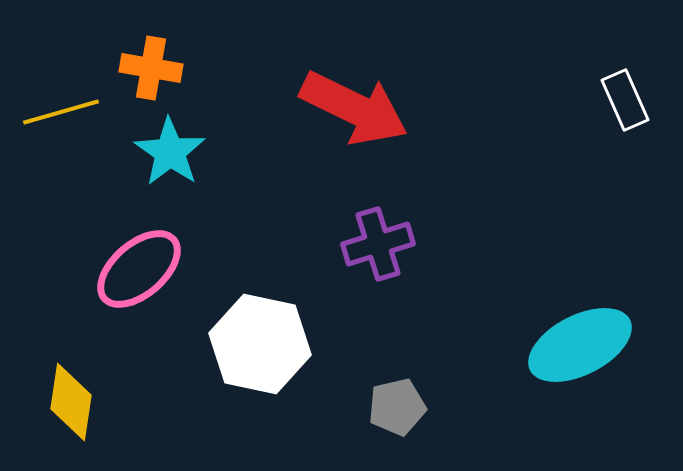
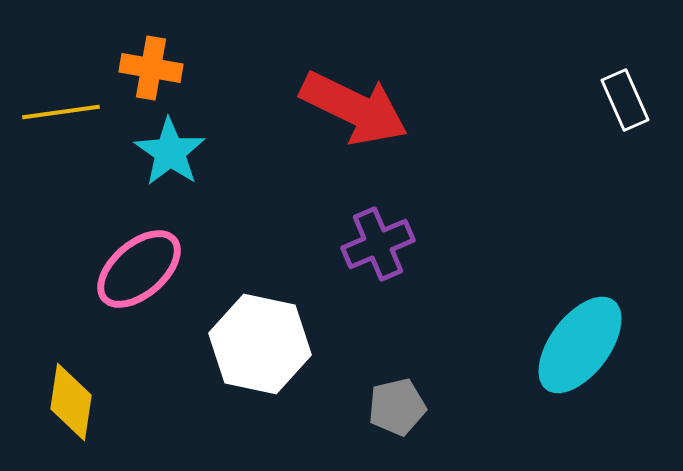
yellow line: rotated 8 degrees clockwise
purple cross: rotated 6 degrees counterclockwise
cyan ellipse: rotated 26 degrees counterclockwise
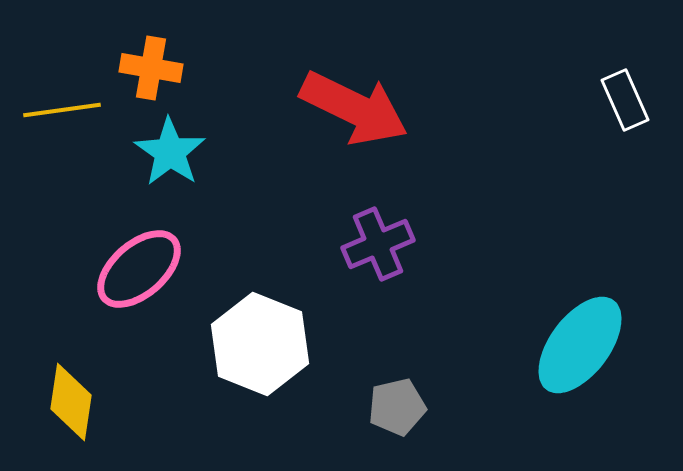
yellow line: moved 1 px right, 2 px up
white hexagon: rotated 10 degrees clockwise
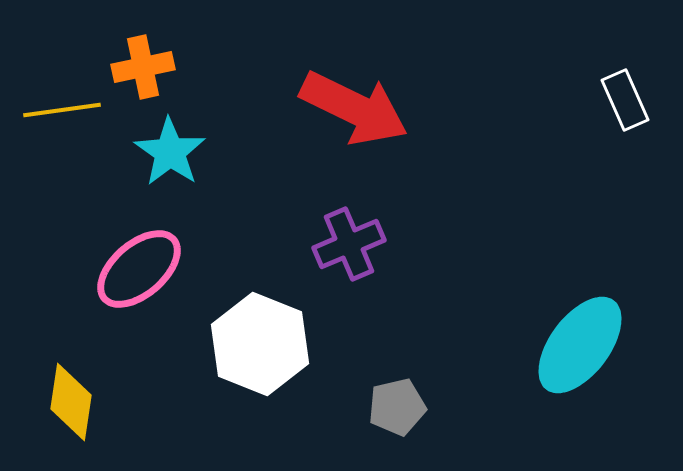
orange cross: moved 8 px left, 1 px up; rotated 22 degrees counterclockwise
purple cross: moved 29 px left
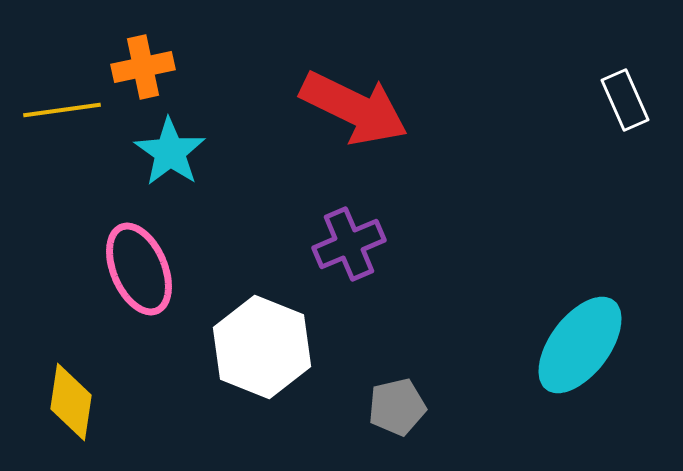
pink ellipse: rotated 72 degrees counterclockwise
white hexagon: moved 2 px right, 3 px down
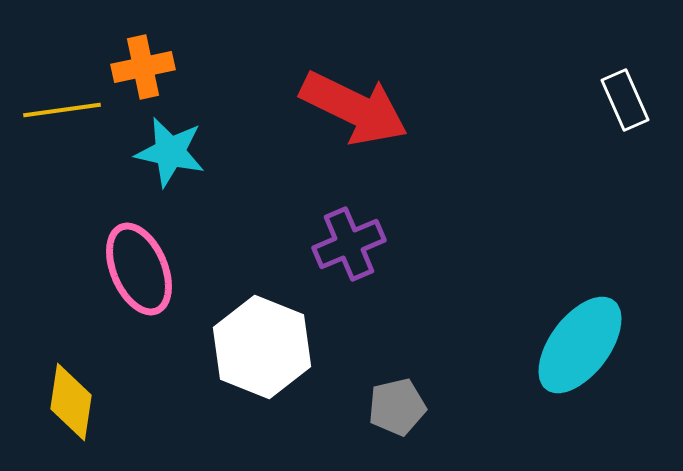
cyan star: rotated 22 degrees counterclockwise
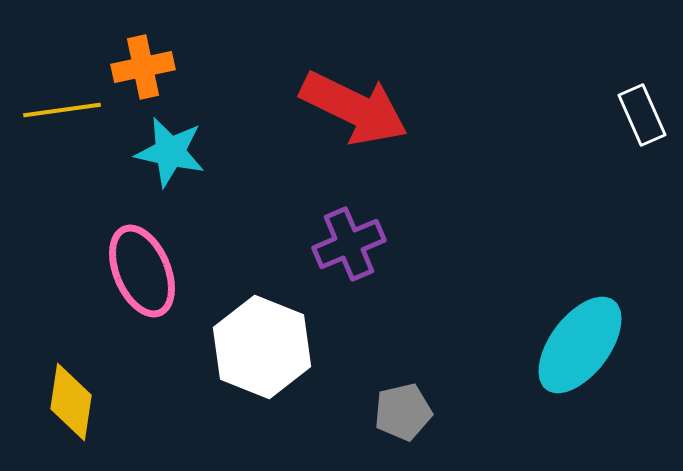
white rectangle: moved 17 px right, 15 px down
pink ellipse: moved 3 px right, 2 px down
gray pentagon: moved 6 px right, 5 px down
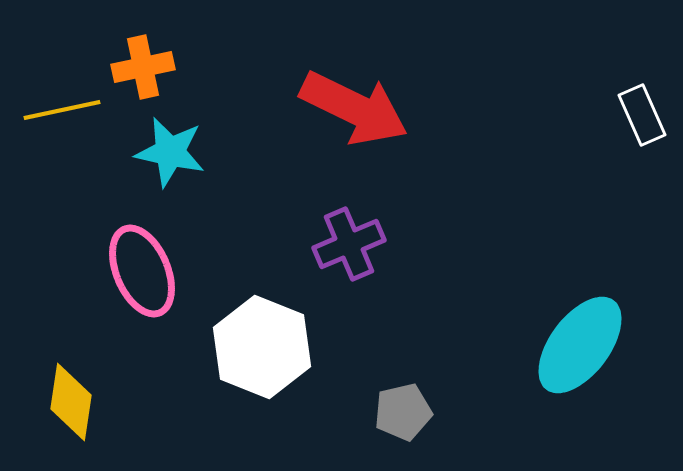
yellow line: rotated 4 degrees counterclockwise
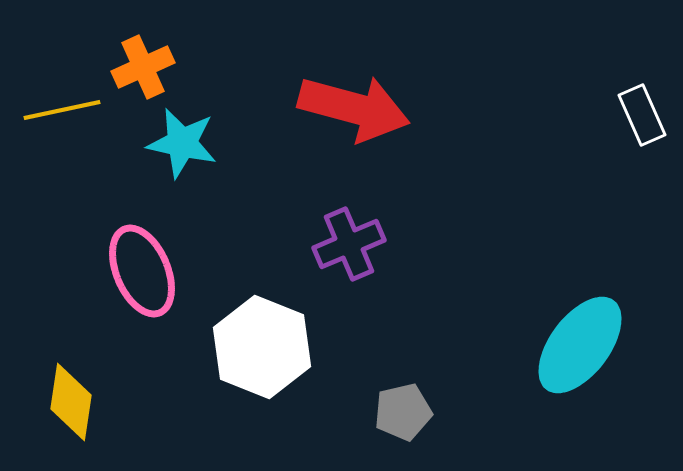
orange cross: rotated 12 degrees counterclockwise
red arrow: rotated 11 degrees counterclockwise
cyan star: moved 12 px right, 9 px up
